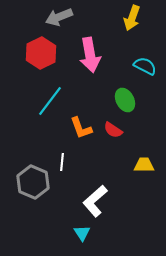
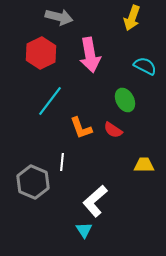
gray arrow: rotated 144 degrees counterclockwise
cyan triangle: moved 2 px right, 3 px up
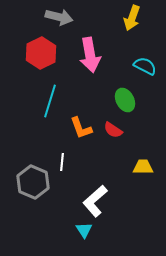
cyan line: rotated 20 degrees counterclockwise
yellow trapezoid: moved 1 px left, 2 px down
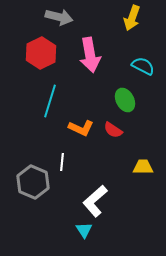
cyan semicircle: moved 2 px left
orange L-shape: rotated 45 degrees counterclockwise
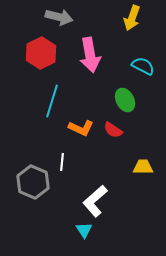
cyan line: moved 2 px right
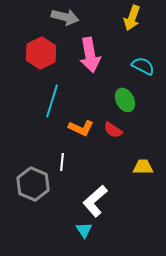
gray arrow: moved 6 px right
gray hexagon: moved 2 px down
